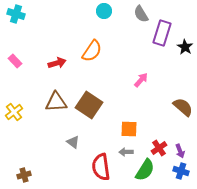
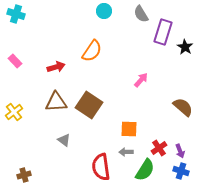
purple rectangle: moved 1 px right, 1 px up
red arrow: moved 1 px left, 4 px down
gray triangle: moved 9 px left, 2 px up
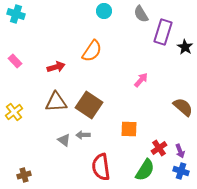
gray arrow: moved 43 px left, 17 px up
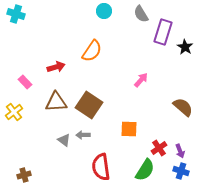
pink rectangle: moved 10 px right, 21 px down
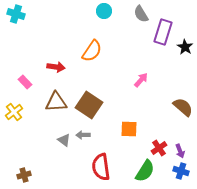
red arrow: rotated 24 degrees clockwise
green semicircle: moved 1 px down
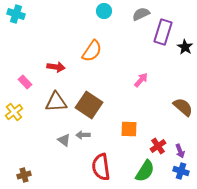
gray semicircle: rotated 96 degrees clockwise
red cross: moved 1 px left, 2 px up
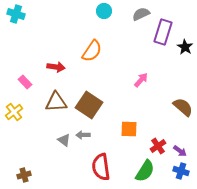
purple arrow: rotated 32 degrees counterclockwise
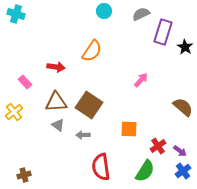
gray triangle: moved 6 px left, 15 px up
blue cross: moved 2 px right; rotated 35 degrees clockwise
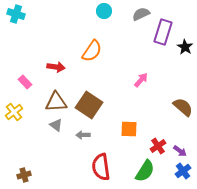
gray triangle: moved 2 px left
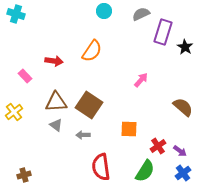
red arrow: moved 2 px left, 6 px up
pink rectangle: moved 6 px up
blue cross: moved 2 px down
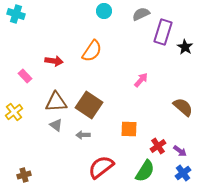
red semicircle: rotated 60 degrees clockwise
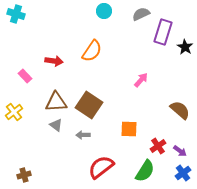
brown semicircle: moved 3 px left, 3 px down
